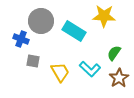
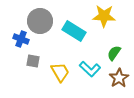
gray circle: moved 1 px left
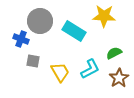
green semicircle: rotated 28 degrees clockwise
cyan L-shape: rotated 70 degrees counterclockwise
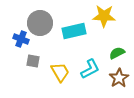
gray circle: moved 2 px down
cyan rectangle: rotated 45 degrees counterclockwise
green semicircle: moved 3 px right
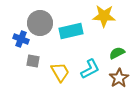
cyan rectangle: moved 3 px left
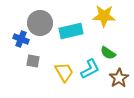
green semicircle: moved 9 px left; rotated 119 degrees counterclockwise
yellow trapezoid: moved 4 px right
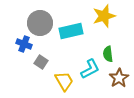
yellow star: rotated 20 degrees counterclockwise
blue cross: moved 3 px right, 5 px down
green semicircle: moved 1 px down; rotated 49 degrees clockwise
gray square: moved 8 px right, 1 px down; rotated 24 degrees clockwise
yellow trapezoid: moved 9 px down
